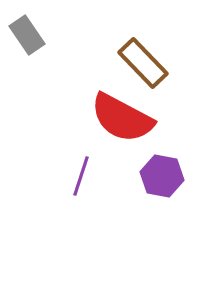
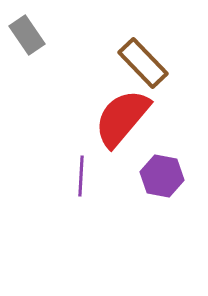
red semicircle: rotated 102 degrees clockwise
purple line: rotated 15 degrees counterclockwise
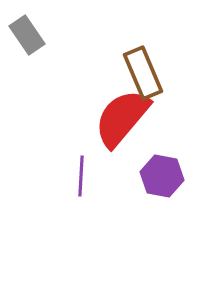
brown rectangle: moved 10 px down; rotated 21 degrees clockwise
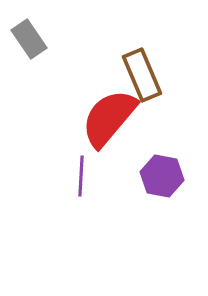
gray rectangle: moved 2 px right, 4 px down
brown rectangle: moved 1 px left, 2 px down
red semicircle: moved 13 px left
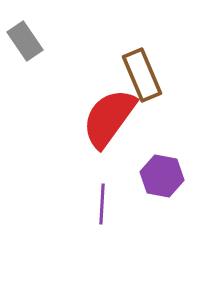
gray rectangle: moved 4 px left, 2 px down
red semicircle: rotated 4 degrees counterclockwise
purple line: moved 21 px right, 28 px down
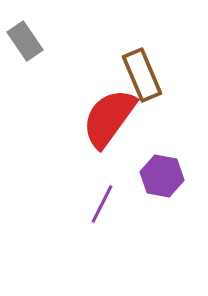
purple line: rotated 24 degrees clockwise
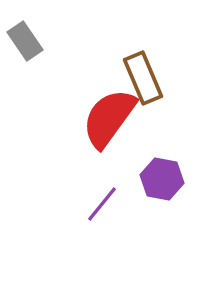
brown rectangle: moved 1 px right, 3 px down
purple hexagon: moved 3 px down
purple line: rotated 12 degrees clockwise
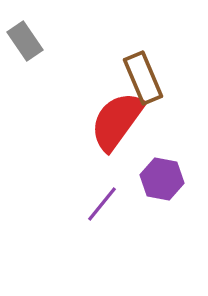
red semicircle: moved 8 px right, 3 px down
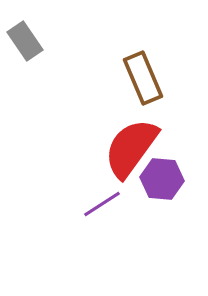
red semicircle: moved 14 px right, 27 px down
purple hexagon: rotated 6 degrees counterclockwise
purple line: rotated 18 degrees clockwise
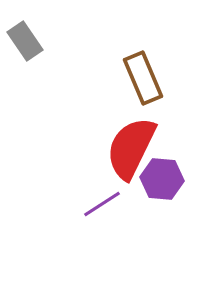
red semicircle: rotated 10 degrees counterclockwise
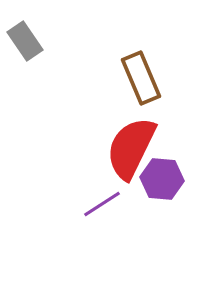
brown rectangle: moved 2 px left
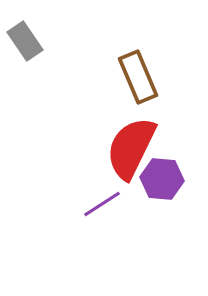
brown rectangle: moved 3 px left, 1 px up
